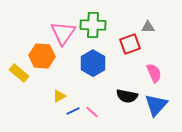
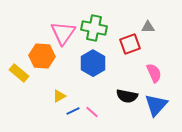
green cross: moved 1 px right, 3 px down; rotated 10 degrees clockwise
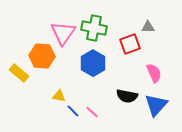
yellow triangle: rotated 40 degrees clockwise
blue line: rotated 72 degrees clockwise
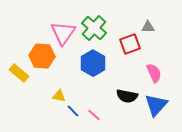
green cross: rotated 30 degrees clockwise
pink line: moved 2 px right, 3 px down
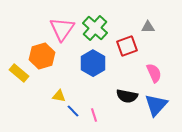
green cross: moved 1 px right
pink triangle: moved 1 px left, 4 px up
red square: moved 3 px left, 2 px down
orange hexagon: rotated 20 degrees counterclockwise
pink line: rotated 32 degrees clockwise
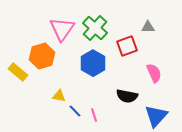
yellow rectangle: moved 1 px left, 1 px up
blue triangle: moved 11 px down
blue line: moved 2 px right
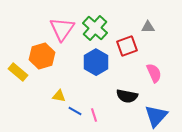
blue hexagon: moved 3 px right, 1 px up
blue line: rotated 16 degrees counterclockwise
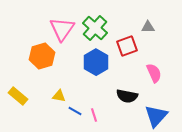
yellow rectangle: moved 24 px down
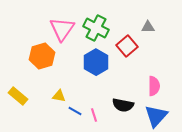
green cross: moved 1 px right; rotated 15 degrees counterclockwise
red square: rotated 20 degrees counterclockwise
pink semicircle: moved 13 px down; rotated 24 degrees clockwise
black semicircle: moved 4 px left, 9 px down
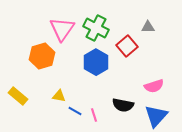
pink semicircle: rotated 72 degrees clockwise
